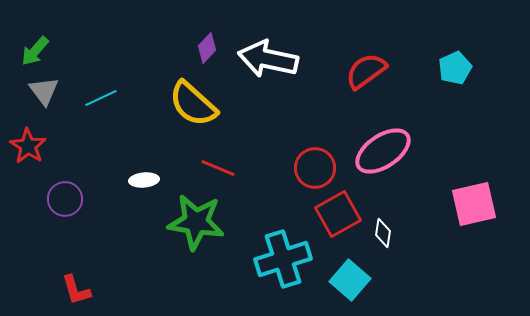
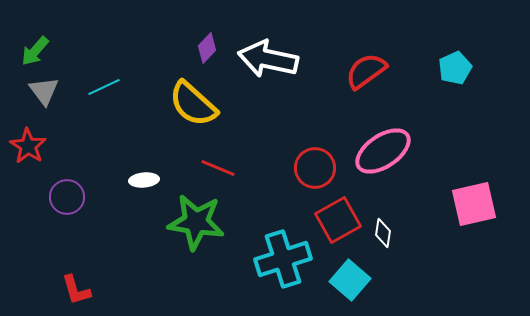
cyan line: moved 3 px right, 11 px up
purple circle: moved 2 px right, 2 px up
red square: moved 6 px down
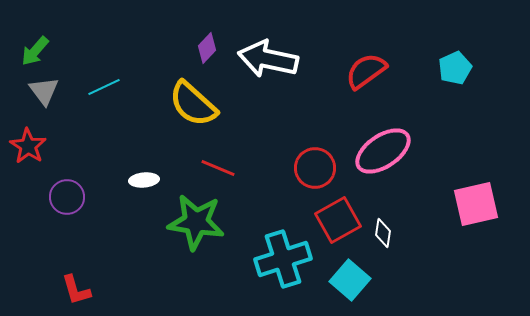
pink square: moved 2 px right
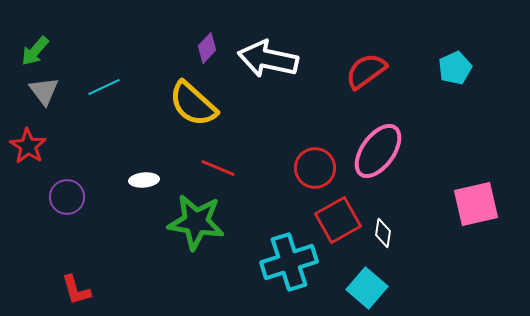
pink ellipse: moved 5 px left; rotated 20 degrees counterclockwise
cyan cross: moved 6 px right, 3 px down
cyan square: moved 17 px right, 8 px down
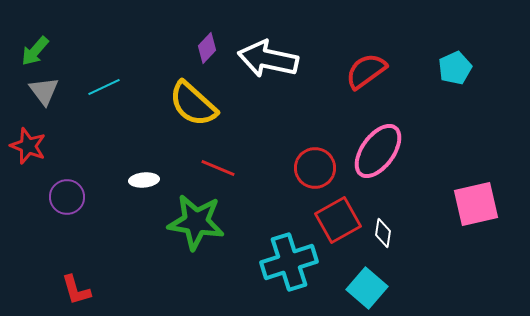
red star: rotated 12 degrees counterclockwise
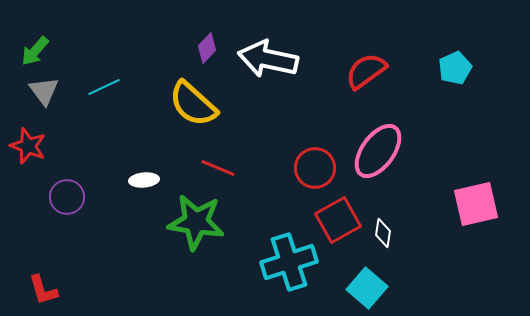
red L-shape: moved 33 px left
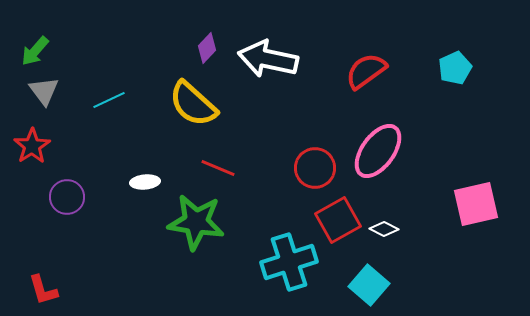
cyan line: moved 5 px right, 13 px down
red star: moved 4 px right; rotated 18 degrees clockwise
white ellipse: moved 1 px right, 2 px down
white diamond: moved 1 px right, 4 px up; rotated 72 degrees counterclockwise
cyan square: moved 2 px right, 3 px up
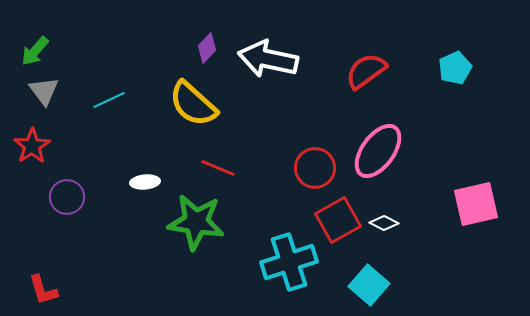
white diamond: moved 6 px up
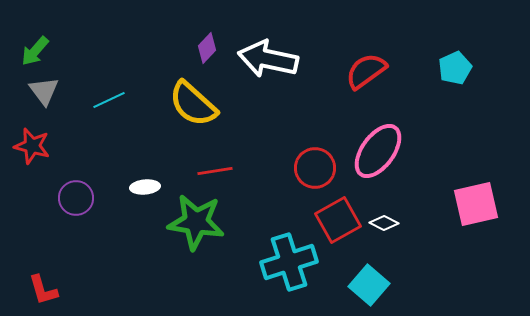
red star: rotated 24 degrees counterclockwise
red line: moved 3 px left, 3 px down; rotated 32 degrees counterclockwise
white ellipse: moved 5 px down
purple circle: moved 9 px right, 1 px down
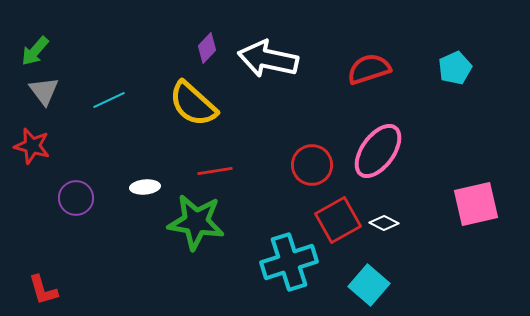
red semicircle: moved 3 px right, 2 px up; rotated 18 degrees clockwise
red circle: moved 3 px left, 3 px up
